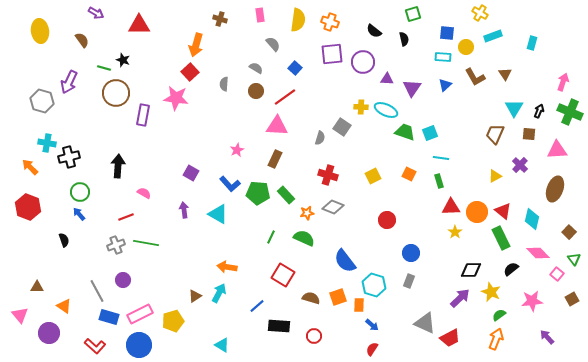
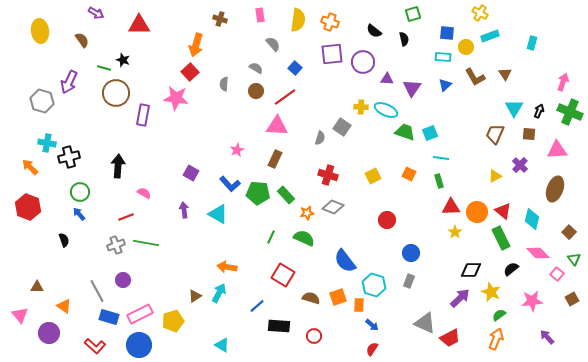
cyan rectangle at (493, 36): moved 3 px left
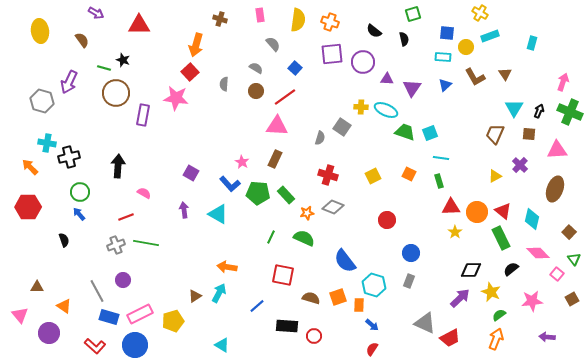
pink star at (237, 150): moved 5 px right, 12 px down; rotated 16 degrees counterclockwise
red hexagon at (28, 207): rotated 20 degrees counterclockwise
red square at (283, 275): rotated 20 degrees counterclockwise
black rectangle at (279, 326): moved 8 px right
purple arrow at (547, 337): rotated 42 degrees counterclockwise
blue circle at (139, 345): moved 4 px left
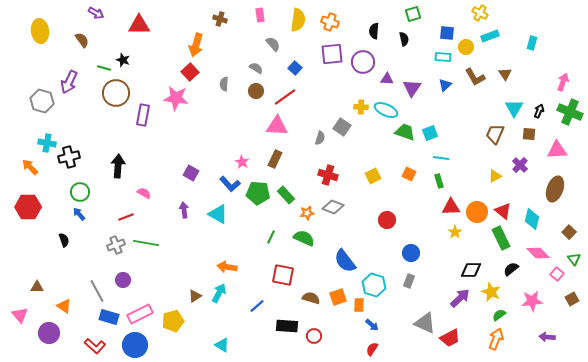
black semicircle at (374, 31): rotated 56 degrees clockwise
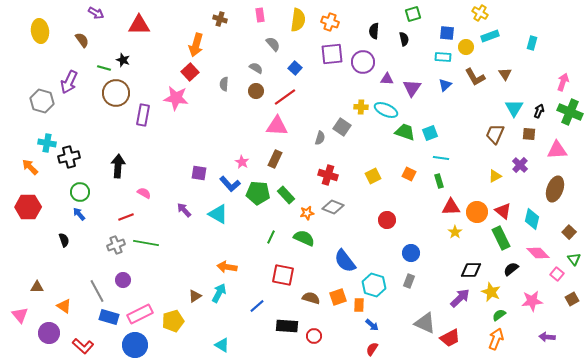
purple square at (191, 173): moved 8 px right; rotated 21 degrees counterclockwise
purple arrow at (184, 210): rotated 35 degrees counterclockwise
red L-shape at (95, 346): moved 12 px left
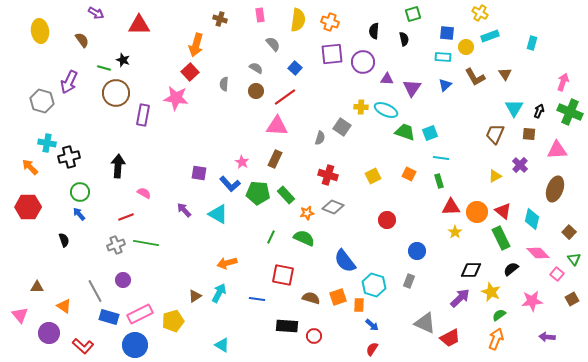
blue circle at (411, 253): moved 6 px right, 2 px up
orange arrow at (227, 267): moved 4 px up; rotated 24 degrees counterclockwise
gray line at (97, 291): moved 2 px left
blue line at (257, 306): moved 7 px up; rotated 49 degrees clockwise
